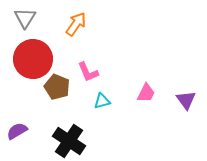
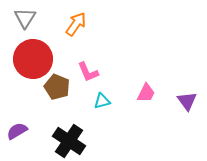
purple triangle: moved 1 px right, 1 px down
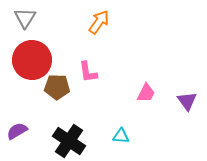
orange arrow: moved 23 px right, 2 px up
red circle: moved 1 px left, 1 px down
pink L-shape: rotated 15 degrees clockwise
brown pentagon: rotated 20 degrees counterclockwise
cyan triangle: moved 19 px right, 35 px down; rotated 18 degrees clockwise
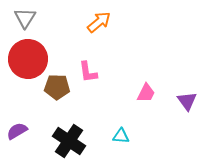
orange arrow: rotated 15 degrees clockwise
red circle: moved 4 px left, 1 px up
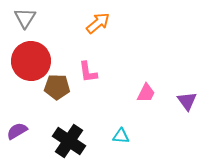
orange arrow: moved 1 px left, 1 px down
red circle: moved 3 px right, 2 px down
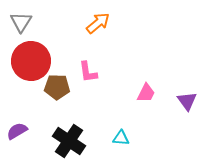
gray triangle: moved 4 px left, 4 px down
cyan triangle: moved 2 px down
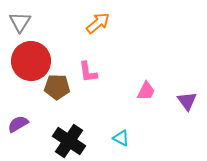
gray triangle: moved 1 px left
pink trapezoid: moved 2 px up
purple semicircle: moved 1 px right, 7 px up
cyan triangle: rotated 24 degrees clockwise
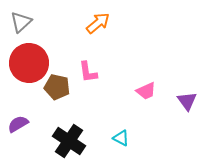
gray triangle: moved 1 px right; rotated 15 degrees clockwise
red circle: moved 2 px left, 2 px down
brown pentagon: rotated 10 degrees clockwise
pink trapezoid: rotated 40 degrees clockwise
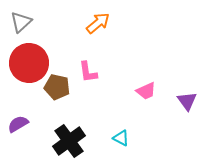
black cross: rotated 20 degrees clockwise
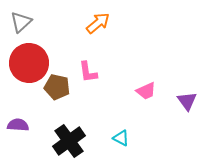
purple semicircle: moved 1 px down; rotated 35 degrees clockwise
